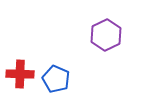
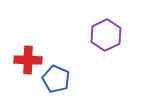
red cross: moved 8 px right, 14 px up
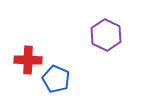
purple hexagon: rotated 8 degrees counterclockwise
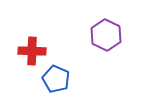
red cross: moved 4 px right, 9 px up
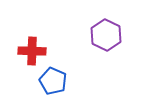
blue pentagon: moved 3 px left, 2 px down
